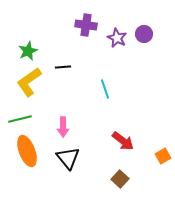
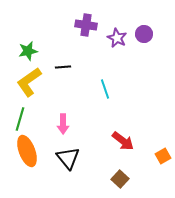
green star: rotated 12 degrees clockwise
green line: rotated 60 degrees counterclockwise
pink arrow: moved 3 px up
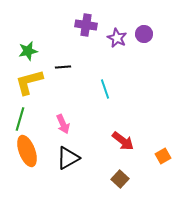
yellow L-shape: rotated 20 degrees clockwise
pink arrow: rotated 24 degrees counterclockwise
black triangle: rotated 40 degrees clockwise
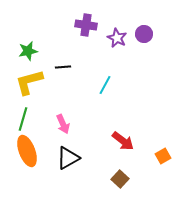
cyan line: moved 4 px up; rotated 48 degrees clockwise
green line: moved 3 px right
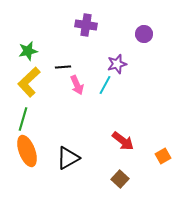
purple star: moved 26 px down; rotated 30 degrees clockwise
yellow L-shape: rotated 28 degrees counterclockwise
pink arrow: moved 14 px right, 39 px up
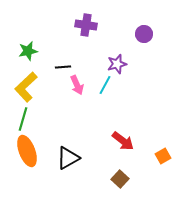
yellow L-shape: moved 3 px left, 5 px down
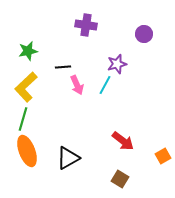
brown square: rotated 12 degrees counterclockwise
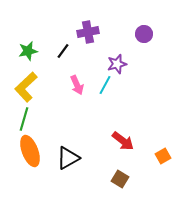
purple cross: moved 2 px right, 7 px down; rotated 20 degrees counterclockwise
black line: moved 16 px up; rotated 49 degrees counterclockwise
green line: moved 1 px right
orange ellipse: moved 3 px right
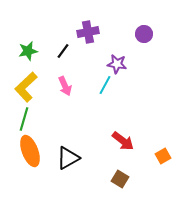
purple star: rotated 24 degrees clockwise
pink arrow: moved 12 px left, 1 px down
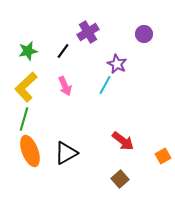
purple cross: rotated 20 degrees counterclockwise
purple star: rotated 18 degrees clockwise
black triangle: moved 2 px left, 5 px up
brown square: rotated 18 degrees clockwise
